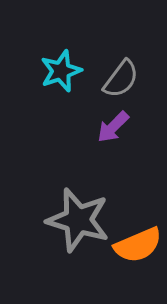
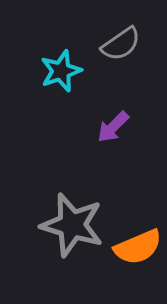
gray semicircle: moved 35 px up; rotated 18 degrees clockwise
gray star: moved 6 px left, 5 px down
orange semicircle: moved 2 px down
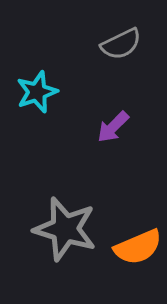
gray semicircle: rotated 9 degrees clockwise
cyan star: moved 24 px left, 21 px down
gray star: moved 7 px left, 4 px down
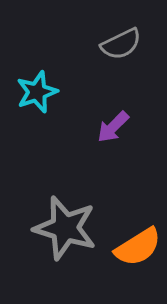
gray star: moved 1 px up
orange semicircle: rotated 9 degrees counterclockwise
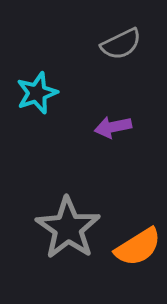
cyan star: moved 1 px down
purple arrow: rotated 33 degrees clockwise
gray star: moved 3 px right; rotated 18 degrees clockwise
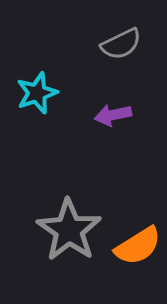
purple arrow: moved 12 px up
gray star: moved 1 px right, 2 px down
orange semicircle: moved 1 px up
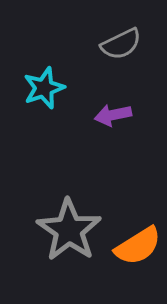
cyan star: moved 7 px right, 5 px up
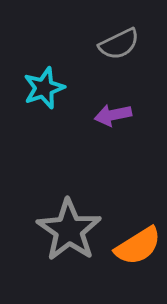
gray semicircle: moved 2 px left
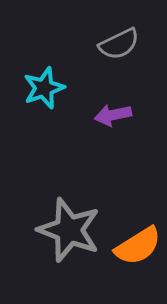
gray star: rotated 14 degrees counterclockwise
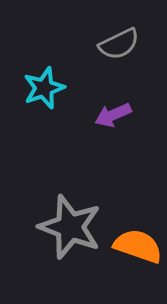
purple arrow: rotated 12 degrees counterclockwise
gray star: moved 1 px right, 3 px up
orange semicircle: rotated 129 degrees counterclockwise
